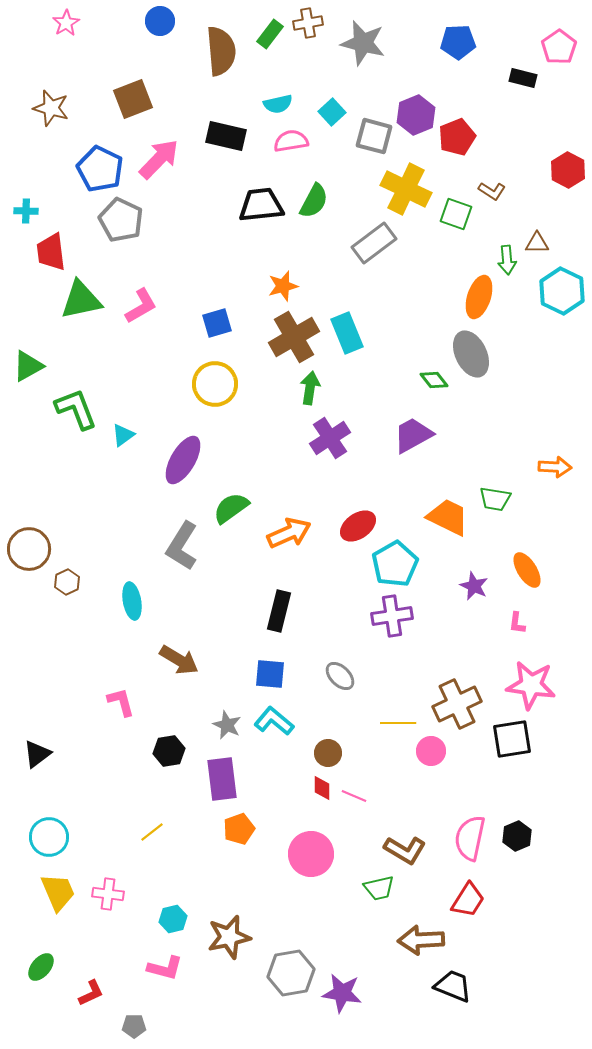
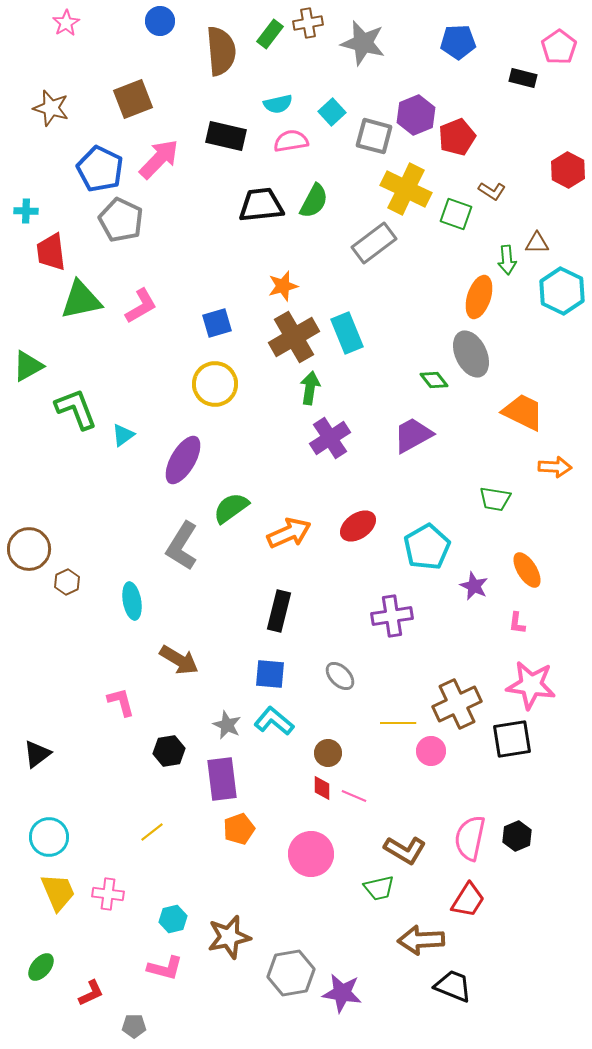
orange trapezoid at (448, 517): moved 75 px right, 105 px up
cyan pentagon at (395, 564): moved 32 px right, 17 px up
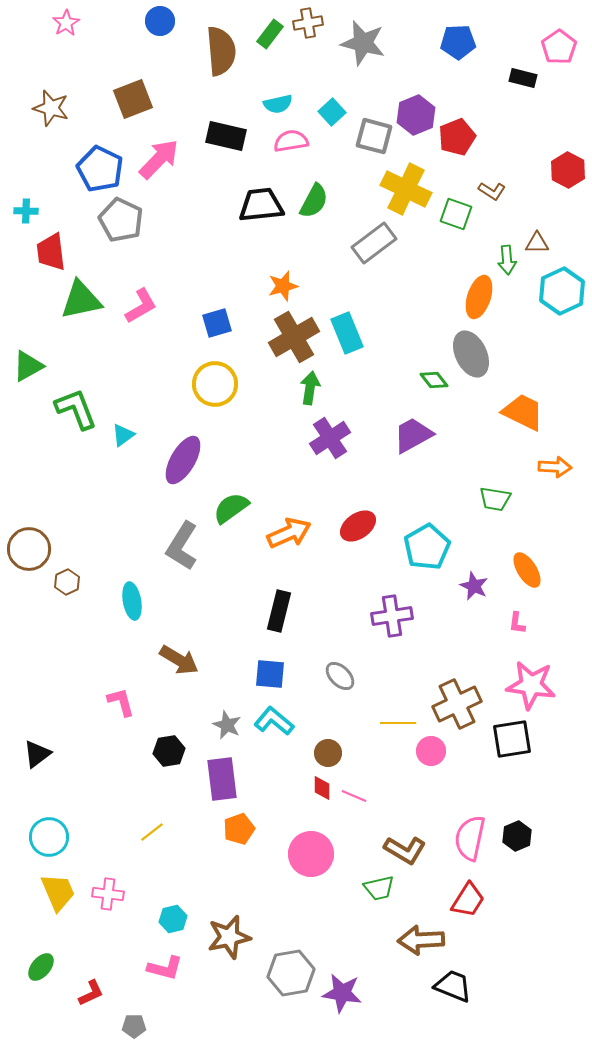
cyan hexagon at (562, 291): rotated 9 degrees clockwise
